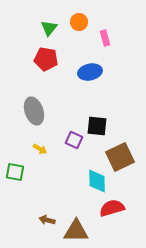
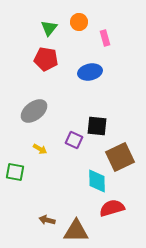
gray ellipse: rotated 72 degrees clockwise
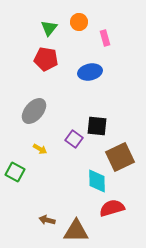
gray ellipse: rotated 12 degrees counterclockwise
purple square: moved 1 px up; rotated 12 degrees clockwise
green square: rotated 18 degrees clockwise
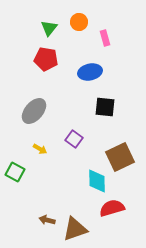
black square: moved 8 px right, 19 px up
brown triangle: moved 1 px left, 2 px up; rotated 20 degrees counterclockwise
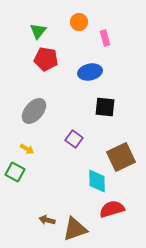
green triangle: moved 11 px left, 3 px down
yellow arrow: moved 13 px left
brown square: moved 1 px right
red semicircle: moved 1 px down
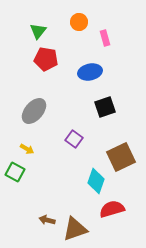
black square: rotated 25 degrees counterclockwise
cyan diamond: moved 1 px left; rotated 20 degrees clockwise
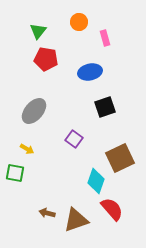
brown square: moved 1 px left, 1 px down
green square: moved 1 px down; rotated 18 degrees counterclockwise
red semicircle: rotated 65 degrees clockwise
brown arrow: moved 7 px up
brown triangle: moved 1 px right, 9 px up
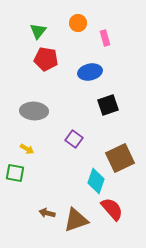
orange circle: moved 1 px left, 1 px down
black square: moved 3 px right, 2 px up
gray ellipse: rotated 52 degrees clockwise
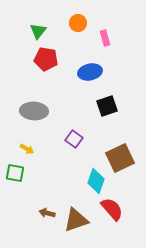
black square: moved 1 px left, 1 px down
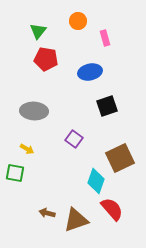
orange circle: moved 2 px up
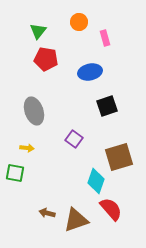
orange circle: moved 1 px right, 1 px down
gray ellipse: rotated 68 degrees clockwise
yellow arrow: moved 1 px up; rotated 24 degrees counterclockwise
brown square: moved 1 px left, 1 px up; rotated 8 degrees clockwise
red semicircle: moved 1 px left
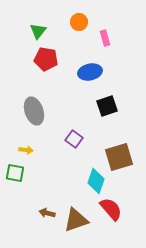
yellow arrow: moved 1 px left, 2 px down
